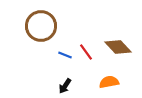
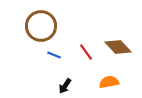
blue line: moved 11 px left
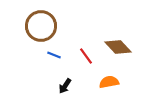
red line: moved 4 px down
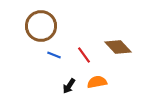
red line: moved 2 px left, 1 px up
orange semicircle: moved 12 px left
black arrow: moved 4 px right
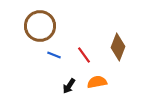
brown circle: moved 1 px left
brown diamond: rotated 64 degrees clockwise
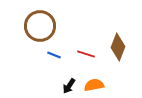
red line: moved 2 px right, 1 px up; rotated 36 degrees counterclockwise
orange semicircle: moved 3 px left, 3 px down
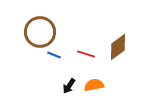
brown circle: moved 6 px down
brown diamond: rotated 32 degrees clockwise
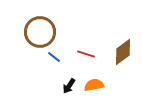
brown diamond: moved 5 px right, 5 px down
blue line: moved 2 px down; rotated 16 degrees clockwise
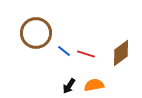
brown circle: moved 4 px left, 1 px down
brown diamond: moved 2 px left, 1 px down
blue line: moved 10 px right, 6 px up
